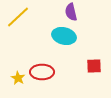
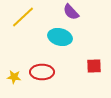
purple semicircle: rotated 30 degrees counterclockwise
yellow line: moved 5 px right
cyan ellipse: moved 4 px left, 1 px down
yellow star: moved 4 px left, 1 px up; rotated 24 degrees counterclockwise
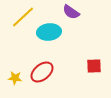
purple semicircle: rotated 12 degrees counterclockwise
cyan ellipse: moved 11 px left, 5 px up; rotated 20 degrees counterclockwise
red ellipse: rotated 40 degrees counterclockwise
yellow star: moved 1 px right, 1 px down
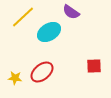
cyan ellipse: rotated 25 degrees counterclockwise
